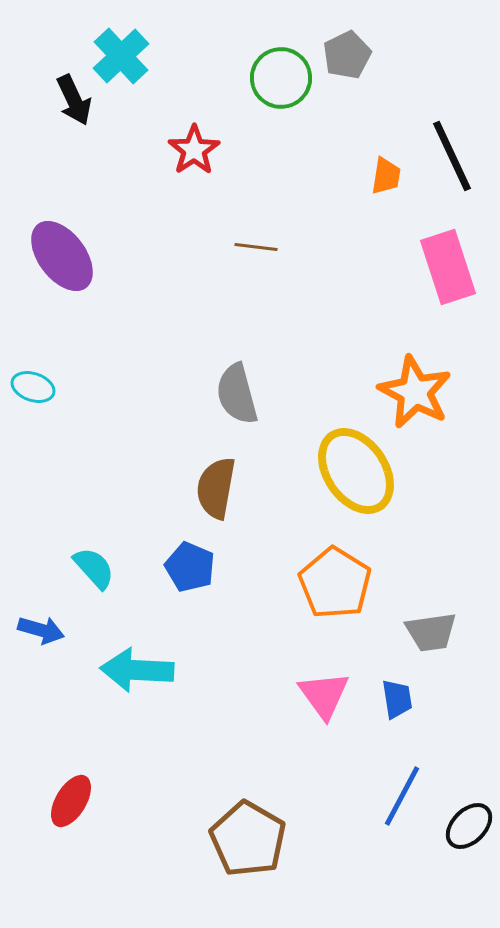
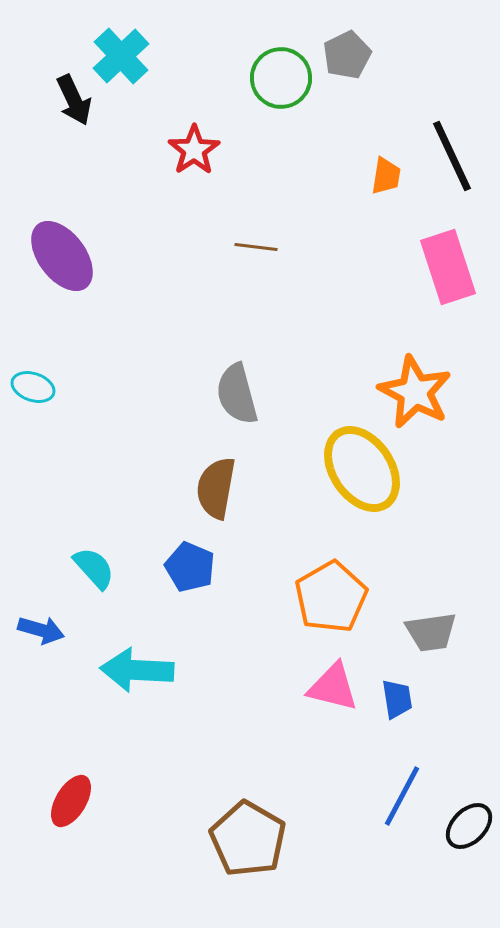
yellow ellipse: moved 6 px right, 2 px up
orange pentagon: moved 4 px left, 14 px down; rotated 10 degrees clockwise
pink triangle: moved 9 px right, 8 px up; rotated 40 degrees counterclockwise
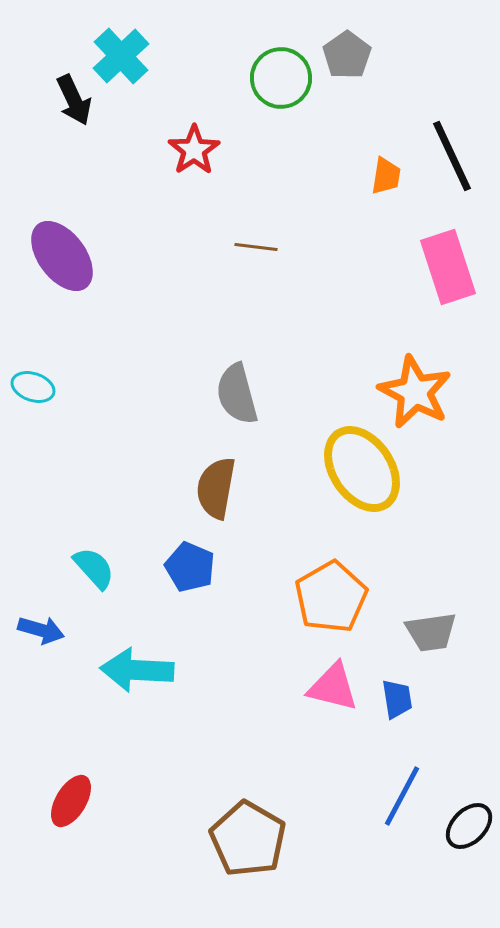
gray pentagon: rotated 9 degrees counterclockwise
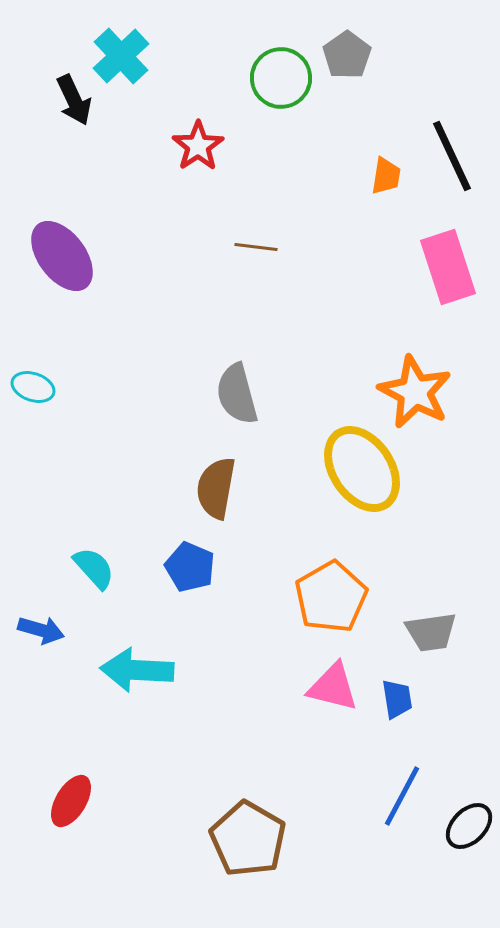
red star: moved 4 px right, 4 px up
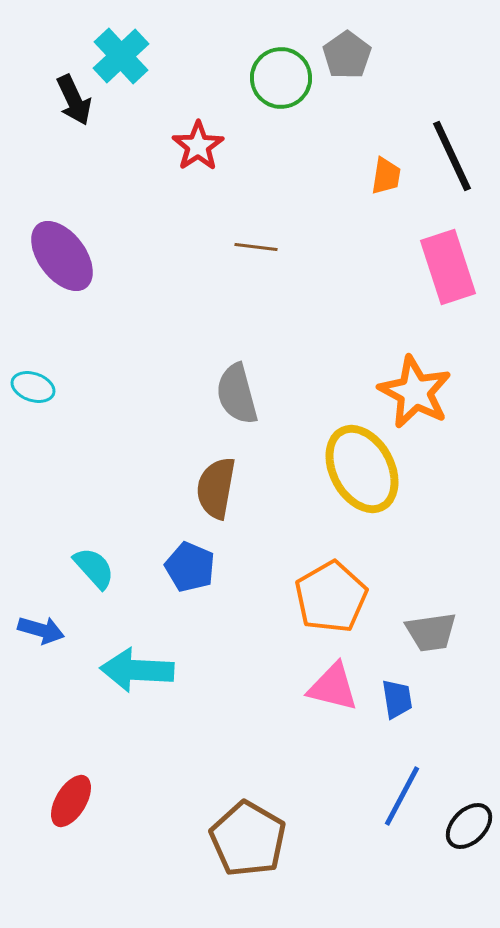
yellow ellipse: rotated 6 degrees clockwise
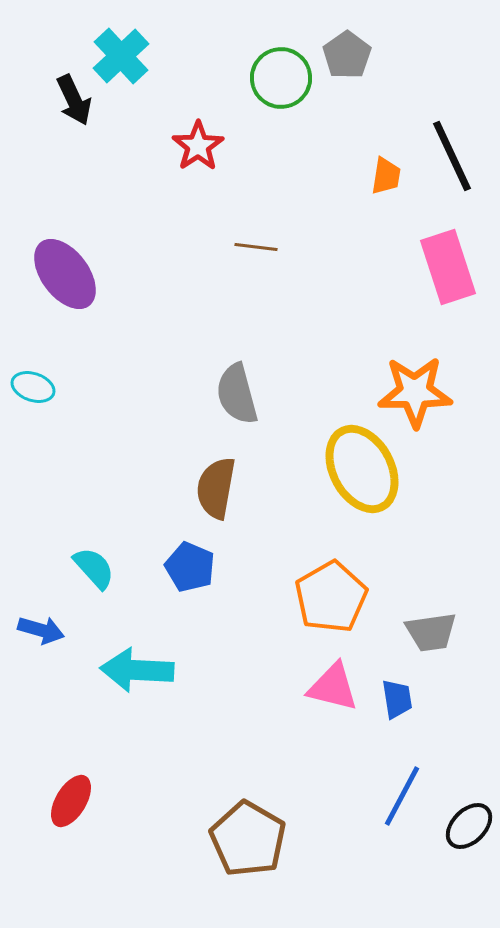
purple ellipse: moved 3 px right, 18 px down
orange star: rotated 28 degrees counterclockwise
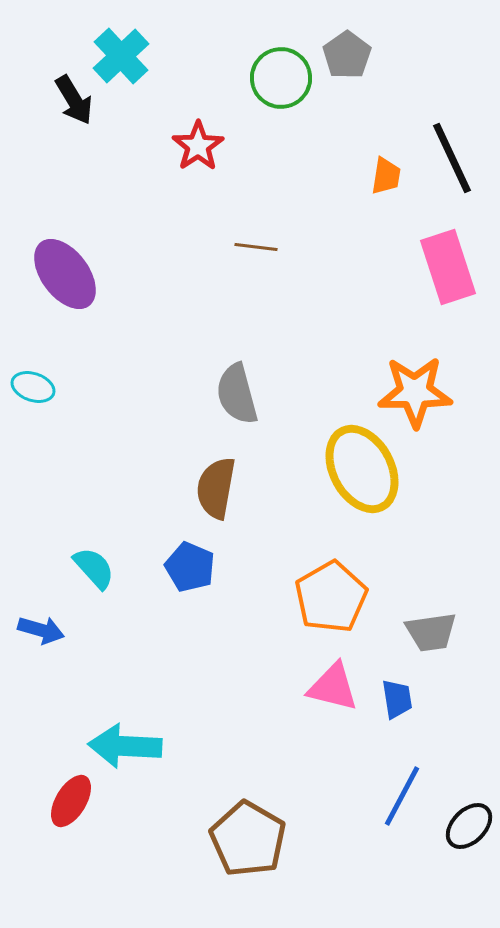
black arrow: rotated 6 degrees counterclockwise
black line: moved 2 px down
cyan arrow: moved 12 px left, 76 px down
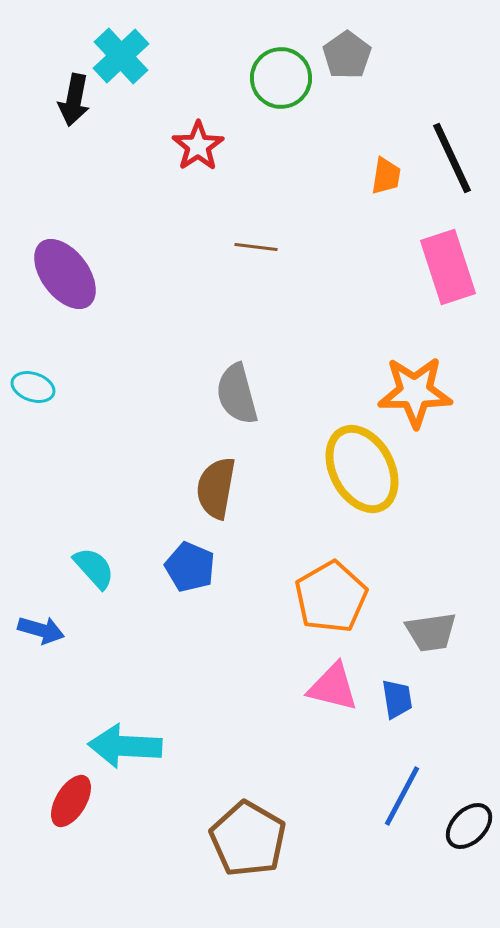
black arrow: rotated 42 degrees clockwise
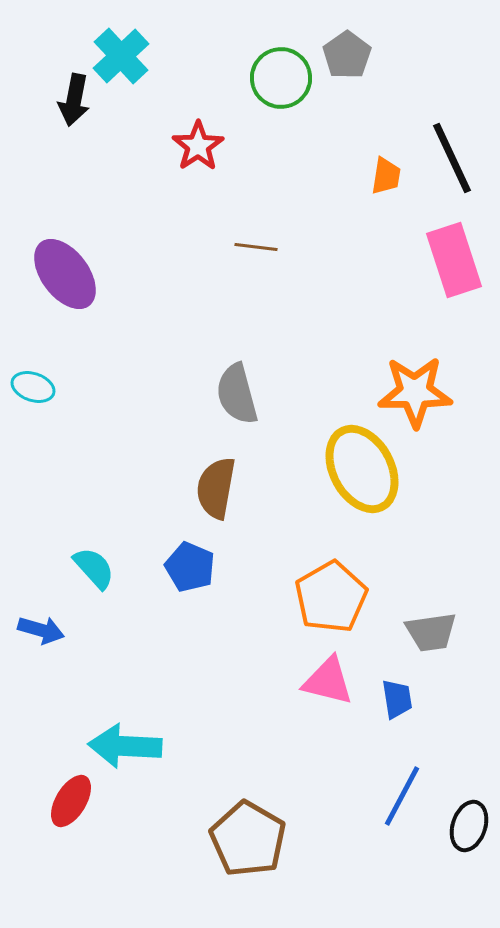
pink rectangle: moved 6 px right, 7 px up
pink triangle: moved 5 px left, 6 px up
black ellipse: rotated 27 degrees counterclockwise
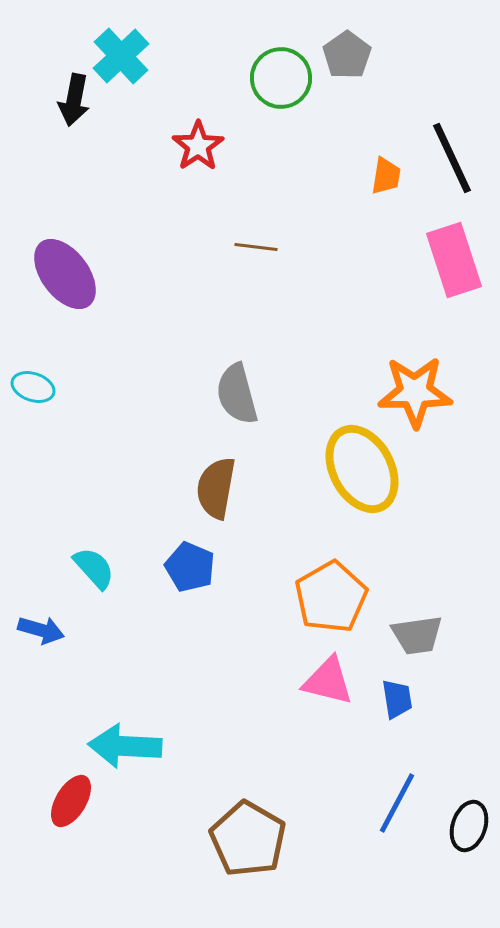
gray trapezoid: moved 14 px left, 3 px down
blue line: moved 5 px left, 7 px down
